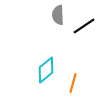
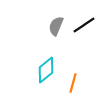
gray semicircle: moved 2 px left, 11 px down; rotated 24 degrees clockwise
black line: moved 1 px up
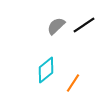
gray semicircle: rotated 24 degrees clockwise
orange line: rotated 18 degrees clockwise
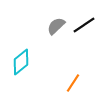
cyan diamond: moved 25 px left, 8 px up
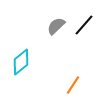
black line: rotated 15 degrees counterclockwise
orange line: moved 2 px down
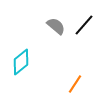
gray semicircle: rotated 84 degrees clockwise
orange line: moved 2 px right, 1 px up
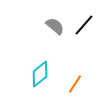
gray semicircle: moved 1 px left
cyan diamond: moved 19 px right, 12 px down
